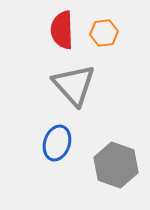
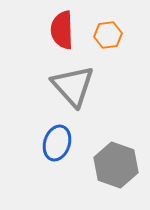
orange hexagon: moved 4 px right, 2 px down
gray triangle: moved 1 px left, 1 px down
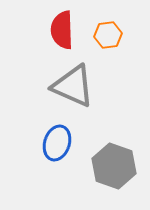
gray triangle: rotated 24 degrees counterclockwise
gray hexagon: moved 2 px left, 1 px down
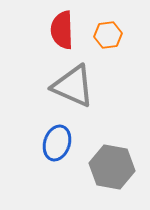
gray hexagon: moved 2 px left, 1 px down; rotated 9 degrees counterclockwise
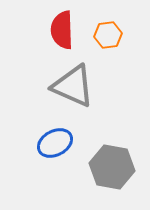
blue ellipse: moved 2 px left; rotated 44 degrees clockwise
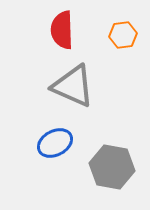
orange hexagon: moved 15 px right
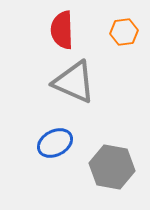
orange hexagon: moved 1 px right, 3 px up
gray triangle: moved 1 px right, 4 px up
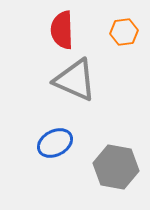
gray triangle: moved 1 px right, 2 px up
gray hexagon: moved 4 px right
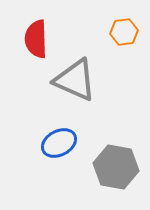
red semicircle: moved 26 px left, 9 px down
blue ellipse: moved 4 px right
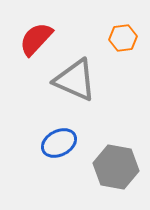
orange hexagon: moved 1 px left, 6 px down
red semicircle: rotated 45 degrees clockwise
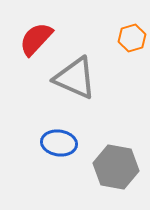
orange hexagon: moved 9 px right; rotated 8 degrees counterclockwise
gray triangle: moved 2 px up
blue ellipse: rotated 36 degrees clockwise
